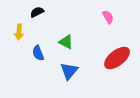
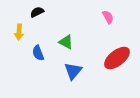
blue triangle: moved 4 px right
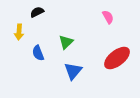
green triangle: rotated 49 degrees clockwise
